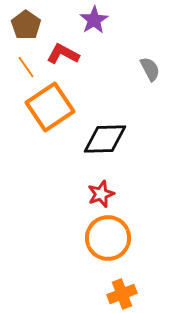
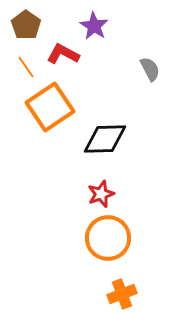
purple star: moved 6 px down; rotated 8 degrees counterclockwise
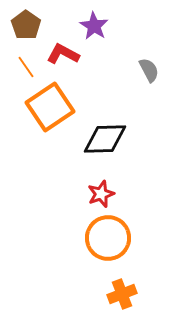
gray semicircle: moved 1 px left, 1 px down
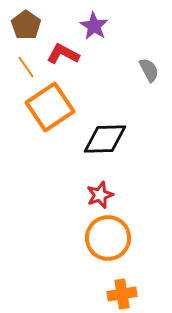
red star: moved 1 px left, 1 px down
orange cross: rotated 12 degrees clockwise
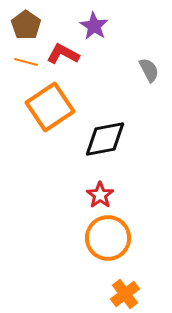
orange line: moved 5 px up; rotated 40 degrees counterclockwise
black diamond: rotated 9 degrees counterclockwise
red star: rotated 16 degrees counterclockwise
orange cross: moved 3 px right; rotated 28 degrees counterclockwise
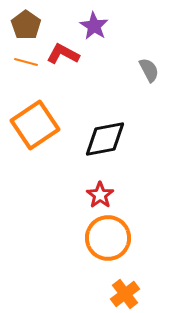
orange square: moved 15 px left, 18 px down
